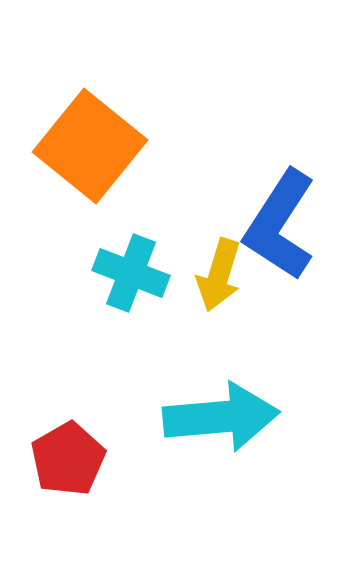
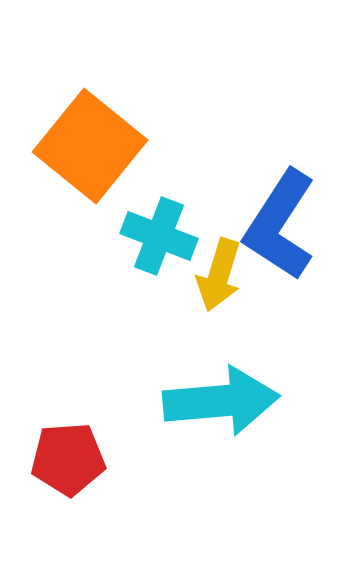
cyan cross: moved 28 px right, 37 px up
cyan arrow: moved 16 px up
red pentagon: rotated 26 degrees clockwise
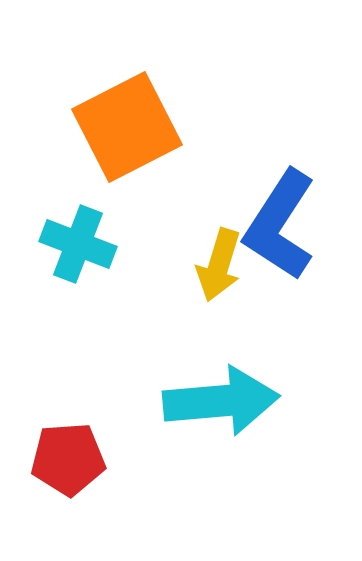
orange square: moved 37 px right, 19 px up; rotated 24 degrees clockwise
cyan cross: moved 81 px left, 8 px down
yellow arrow: moved 10 px up
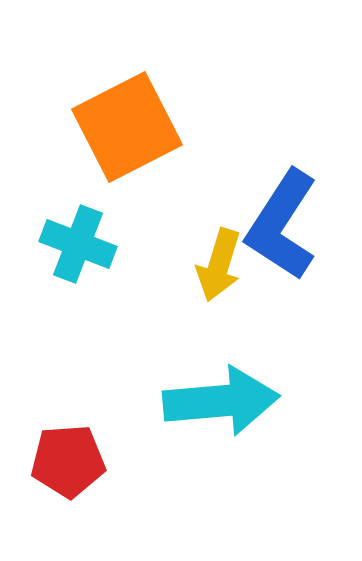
blue L-shape: moved 2 px right
red pentagon: moved 2 px down
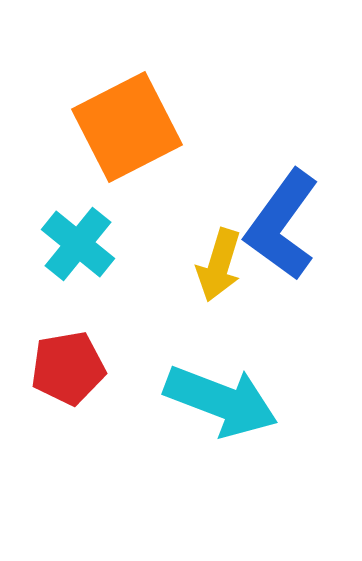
blue L-shape: rotated 3 degrees clockwise
cyan cross: rotated 18 degrees clockwise
cyan arrow: rotated 26 degrees clockwise
red pentagon: moved 93 px up; rotated 6 degrees counterclockwise
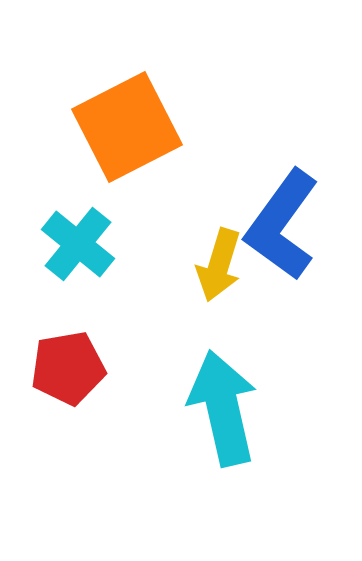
cyan arrow: moved 2 px right, 7 px down; rotated 124 degrees counterclockwise
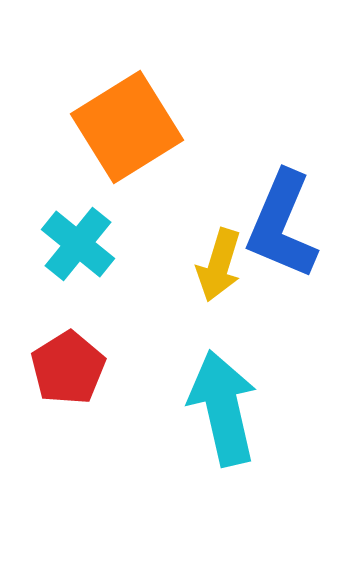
orange square: rotated 5 degrees counterclockwise
blue L-shape: rotated 13 degrees counterclockwise
red pentagon: rotated 22 degrees counterclockwise
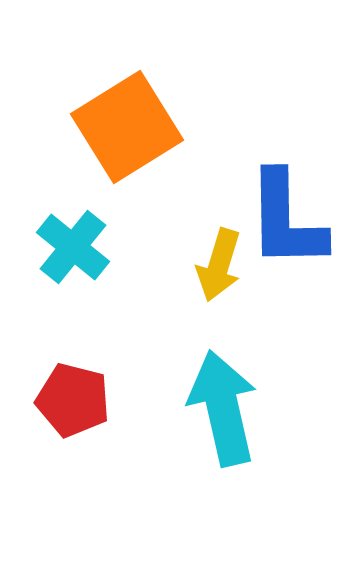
blue L-shape: moved 4 px right, 5 px up; rotated 24 degrees counterclockwise
cyan cross: moved 5 px left, 3 px down
red pentagon: moved 5 px right, 32 px down; rotated 26 degrees counterclockwise
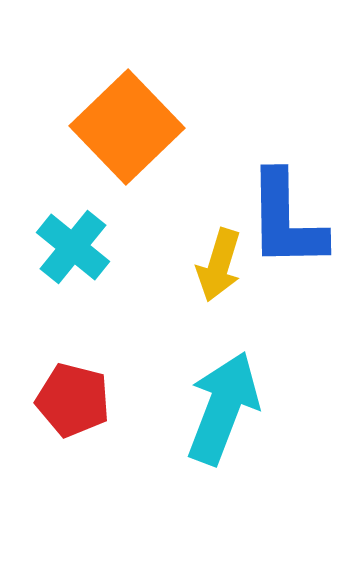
orange square: rotated 12 degrees counterclockwise
cyan arrow: rotated 34 degrees clockwise
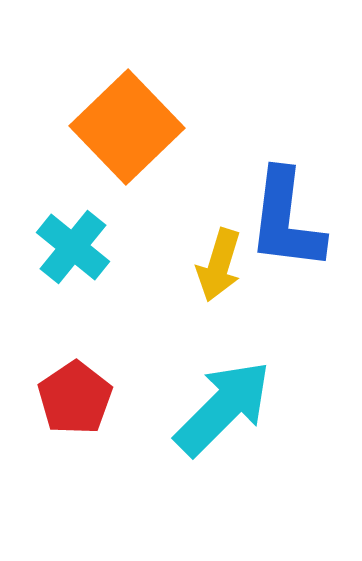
blue L-shape: rotated 8 degrees clockwise
red pentagon: moved 2 px right, 2 px up; rotated 24 degrees clockwise
cyan arrow: rotated 24 degrees clockwise
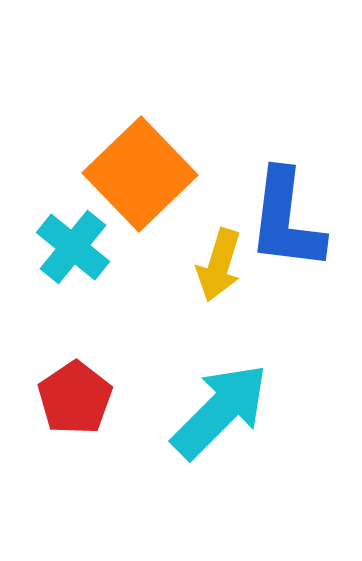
orange square: moved 13 px right, 47 px down
cyan arrow: moved 3 px left, 3 px down
